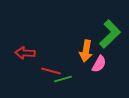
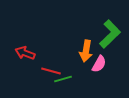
red arrow: rotated 18 degrees clockwise
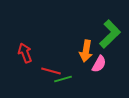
red arrow: rotated 48 degrees clockwise
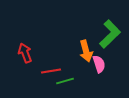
orange arrow: rotated 25 degrees counterclockwise
pink semicircle: rotated 48 degrees counterclockwise
red line: rotated 24 degrees counterclockwise
green line: moved 2 px right, 2 px down
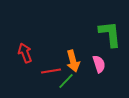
green L-shape: rotated 52 degrees counterclockwise
orange arrow: moved 13 px left, 10 px down
green line: moved 1 px right; rotated 30 degrees counterclockwise
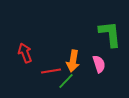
orange arrow: rotated 25 degrees clockwise
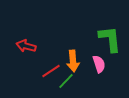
green L-shape: moved 5 px down
red arrow: moved 1 px right, 7 px up; rotated 54 degrees counterclockwise
orange arrow: rotated 15 degrees counterclockwise
red line: rotated 24 degrees counterclockwise
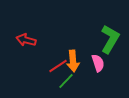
green L-shape: rotated 36 degrees clockwise
red arrow: moved 6 px up
pink semicircle: moved 1 px left, 1 px up
red line: moved 7 px right, 5 px up
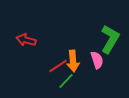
pink semicircle: moved 1 px left, 3 px up
